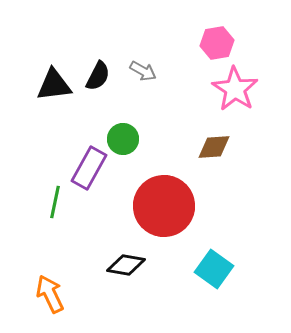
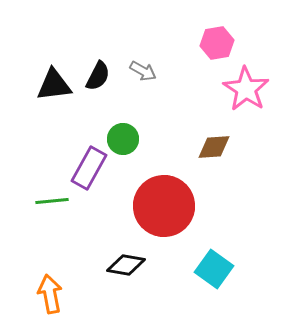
pink star: moved 11 px right
green line: moved 3 px left, 1 px up; rotated 72 degrees clockwise
orange arrow: rotated 15 degrees clockwise
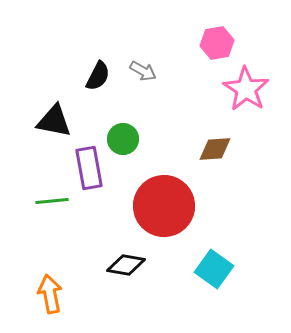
black triangle: moved 36 px down; rotated 18 degrees clockwise
brown diamond: moved 1 px right, 2 px down
purple rectangle: rotated 39 degrees counterclockwise
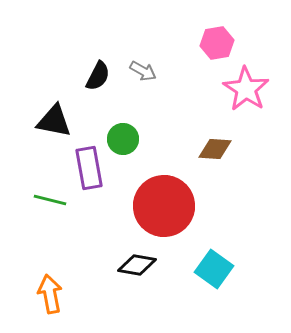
brown diamond: rotated 8 degrees clockwise
green line: moved 2 px left, 1 px up; rotated 20 degrees clockwise
black diamond: moved 11 px right
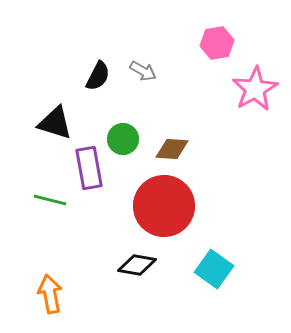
pink star: moved 9 px right; rotated 9 degrees clockwise
black triangle: moved 1 px right, 2 px down; rotated 6 degrees clockwise
brown diamond: moved 43 px left
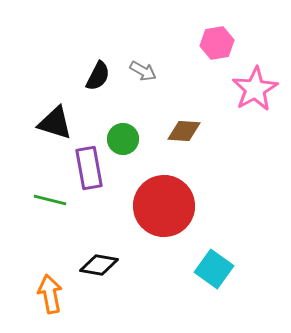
brown diamond: moved 12 px right, 18 px up
black diamond: moved 38 px left
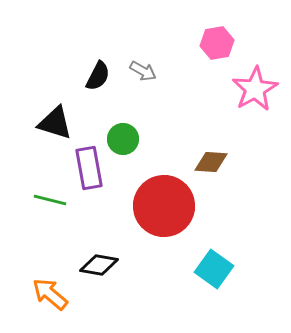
brown diamond: moved 27 px right, 31 px down
orange arrow: rotated 39 degrees counterclockwise
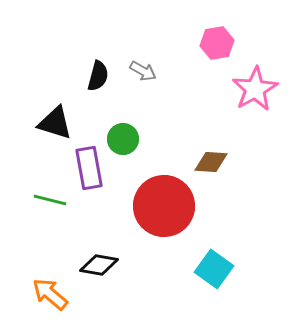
black semicircle: rotated 12 degrees counterclockwise
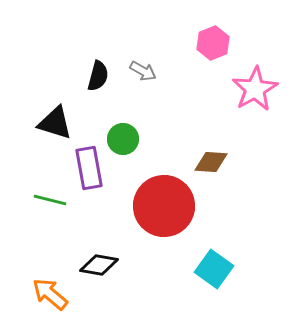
pink hexagon: moved 4 px left; rotated 12 degrees counterclockwise
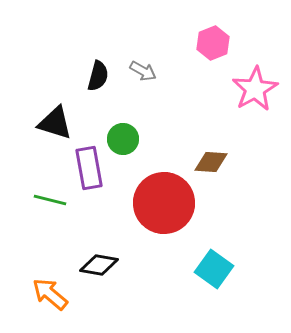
red circle: moved 3 px up
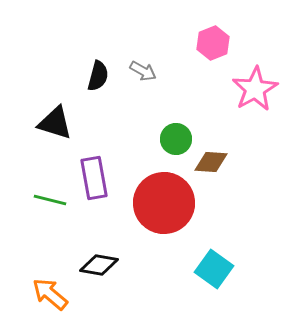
green circle: moved 53 px right
purple rectangle: moved 5 px right, 10 px down
